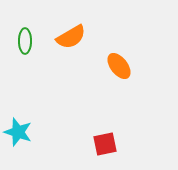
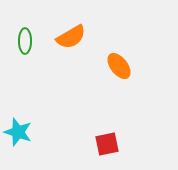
red square: moved 2 px right
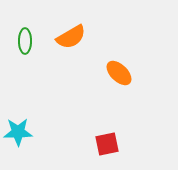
orange ellipse: moved 7 px down; rotated 8 degrees counterclockwise
cyan star: rotated 20 degrees counterclockwise
